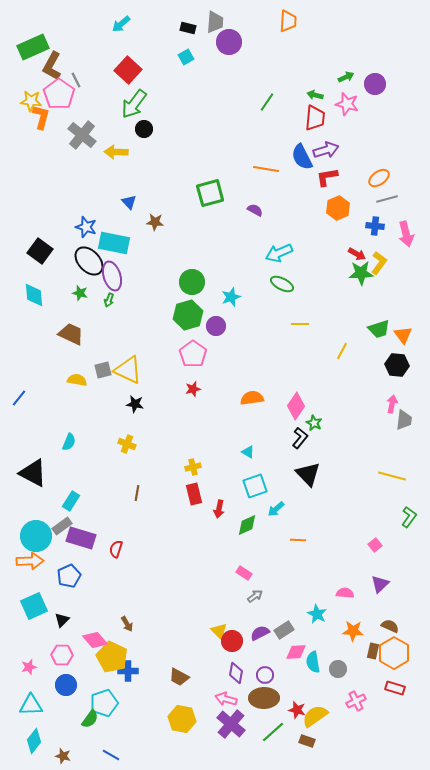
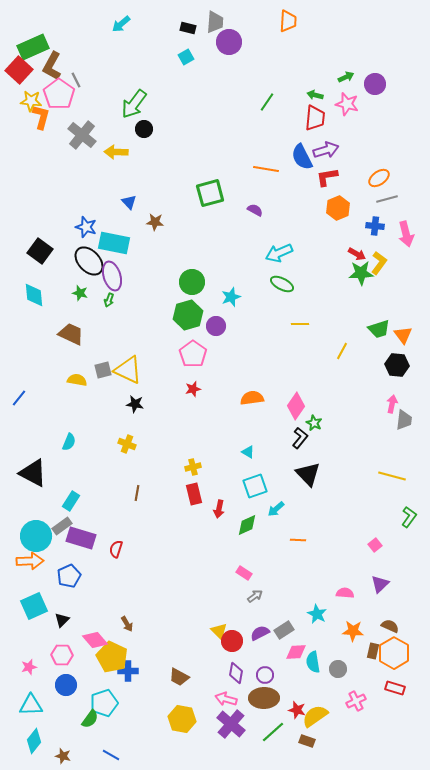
red square at (128, 70): moved 109 px left
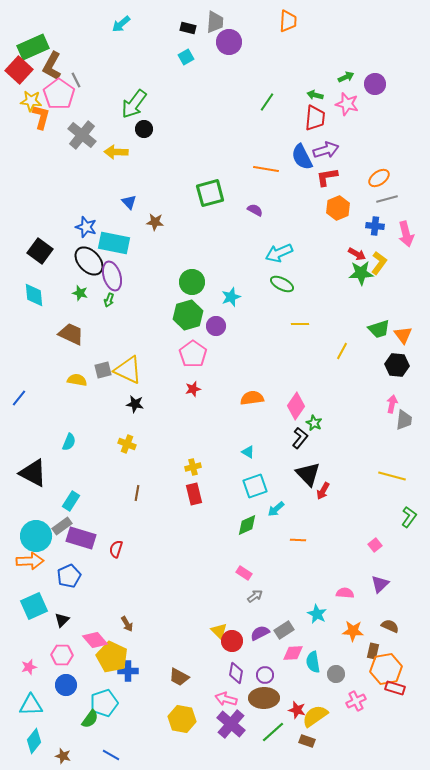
red arrow at (219, 509): moved 104 px right, 18 px up; rotated 18 degrees clockwise
pink diamond at (296, 652): moved 3 px left, 1 px down
orange hexagon at (394, 653): moved 8 px left, 16 px down; rotated 20 degrees clockwise
gray circle at (338, 669): moved 2 px left, 5 px down
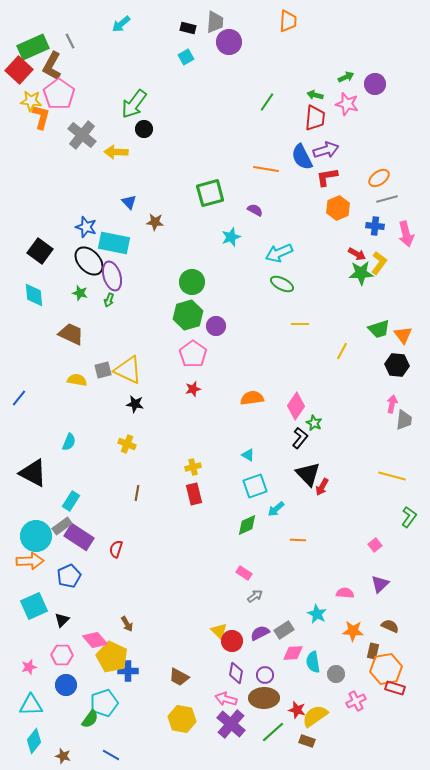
gray line at (76, 80): moved 6 px left, 39 px up
cyan star at (231, 297): moved 60 px up
cyan triangle at (248, 452): moved 3 px down
red arrow at (323, 491): moved 1 px left, 4 px up
purple rectangle at (81, 538): moved 2 px left, 1 px up; rotated 16 degrees clockwise
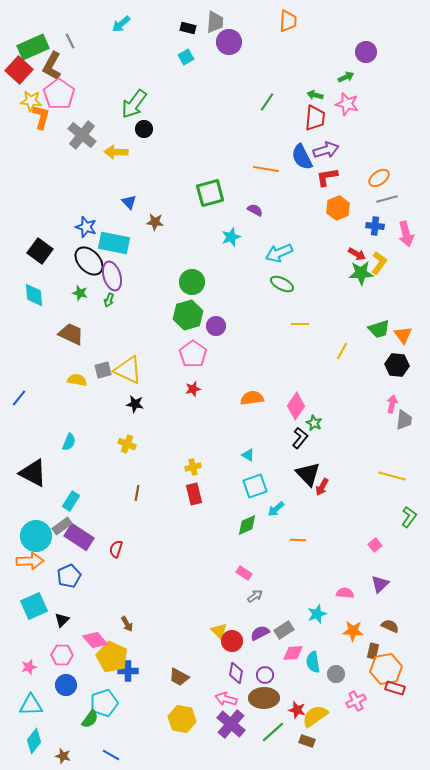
purple circle at (375, 84): moved 9 px left, 32 px up
cyan star at (317, 614): rotated 24 degrees clockwise
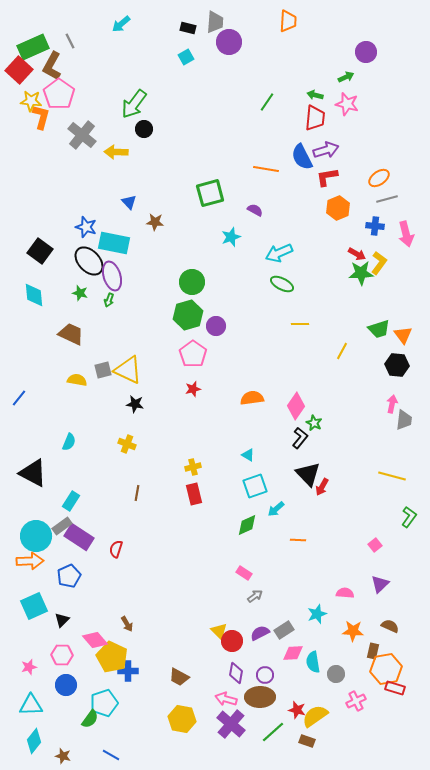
brown ellipse at (264, 698): moved 4 px left, 1 px up
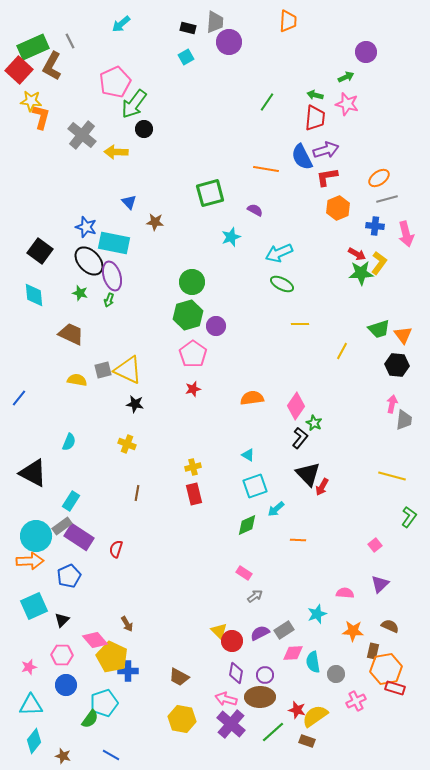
pink pentagon at (59, 94): moved 56 px right, 12 px up; rotated 12 degrees clockwise
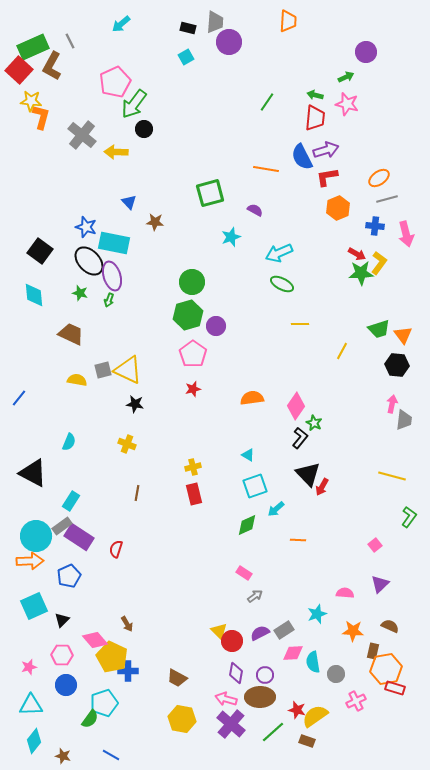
brown trapezoid at (179, 677): moved 2 px left, 1 px down
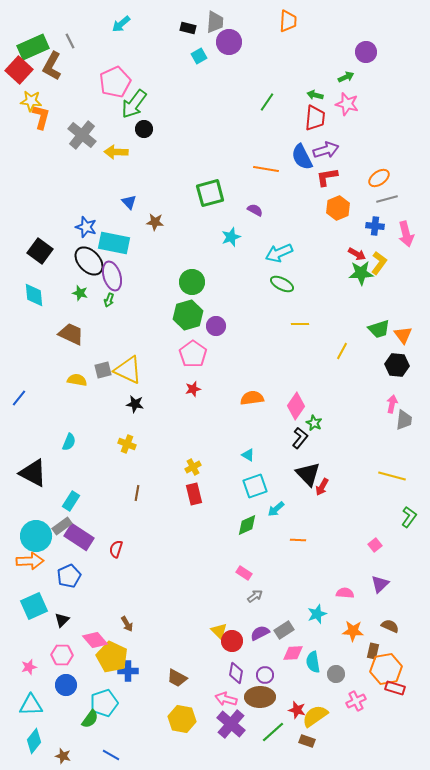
cyan square at (186, 57): moved 13 px right, 1 px up
yellow cross at (193, 467): rotated 14 degrees counterclockwise
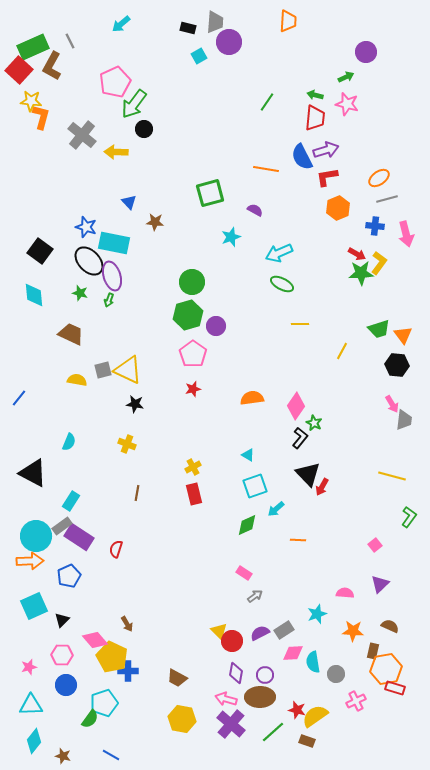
pink arrow at (392, 404): rotated 138 degrees clockwise
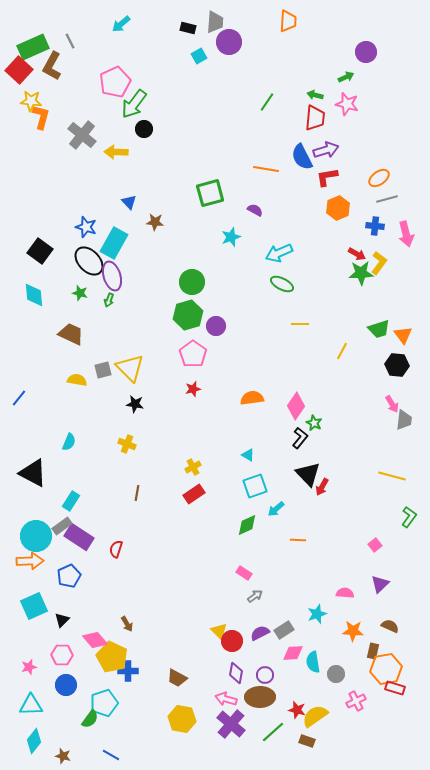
cyan rectangle at (114, 243): rotated 72 degrees counterclockwise
yellow triangle at (128, 370): moved 2 px right, 2 px up; rotated 20 degrees clockwise
red rectangle at (194, 494): rotated 70 degrees clockwise
